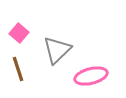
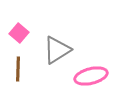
gray triangle: rotated 12 degrees clockwise
brown line: rotated 20 degrees clockwise
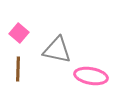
gray triangle: rotated 44 degrees clockwise
pink ellipse: rotated 24 degrees clockwise
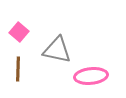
pink square: moved 1 px up
pink ellipse: rotated 16 degrees counterclockwise
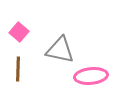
gray triangle: moved 3 px right
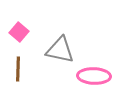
pink ellipse: moved 3 px right; rotated 8 degrees clockwise
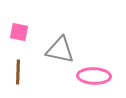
pink square: rotated 30 degrees counterclockwise
brown line: moved 3 px down
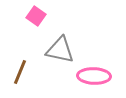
pink square: moved 17 px right, 16 px up; rotated 24 degrees clockwise
brown line: moved 2 px right; rotated 20 degrees clockwise
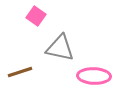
gray triangle: moved 2 px up
brown line: rotated 50 degrees clockwise
